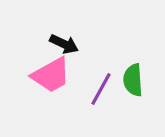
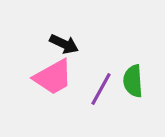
pink trapezoid: moved 2 px right, 2 px down
green semicircle: moved 1 px down
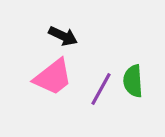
black arrow: moved 1 px left, 8 px up
pink trapezoid: rotated 9 degrees counterclockwise
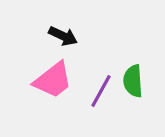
pink trapezoid: moved 3 px down
purple line: moved 2 px down
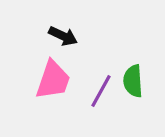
pink trapezoid: rotated 33 degrees counterclockwise
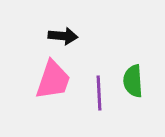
black arrow: rotated 20 degrees counterclockwise
purple line: moved 2 px left, 2 px down; rotated 32 degrees counterclockwise
